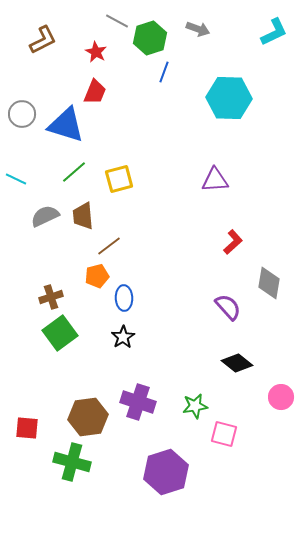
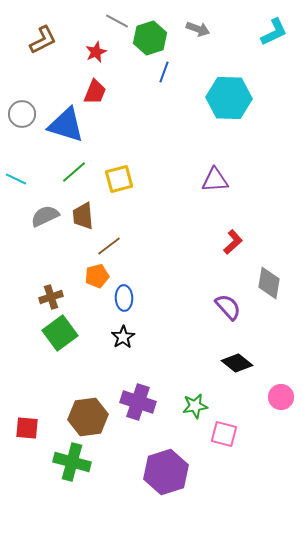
red star: rotated 20 degrees clockwise
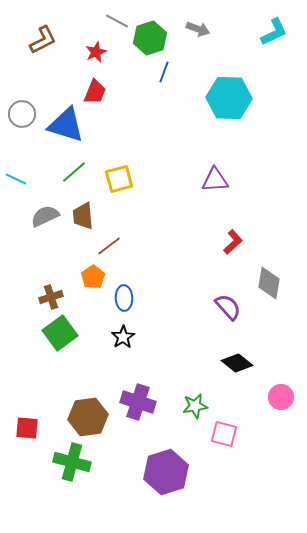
orange pentagon: moved 4 px left, 1 px down; rotated 20 degrees counterclockwise
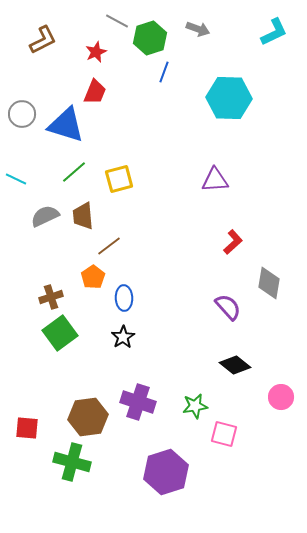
black diamond: moved 2 px left, 2 px down
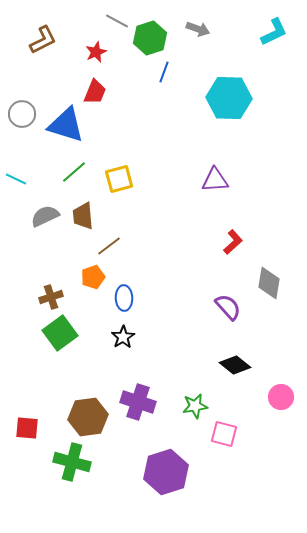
orange pentagon: rotated 15 degrees clockwise
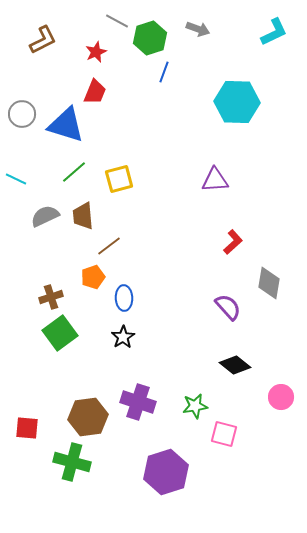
cyan hexagon: moved 8 px right, 4 px down
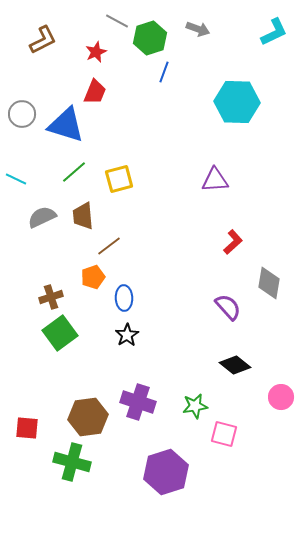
gray semicircle: moved 3 px left, 1 px down
black star: moved 4 px right, 2 px up
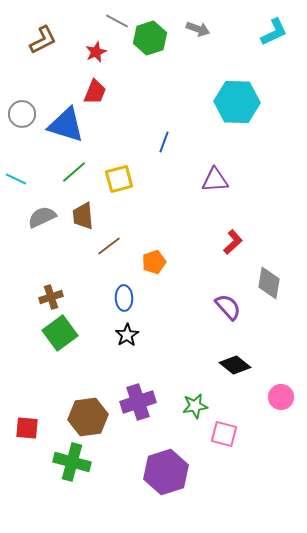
blue line: moved 70 px down
orange pentagon: moved 61 px right, 15 px up
purple cross: rotated 36 degrees counterclockwise
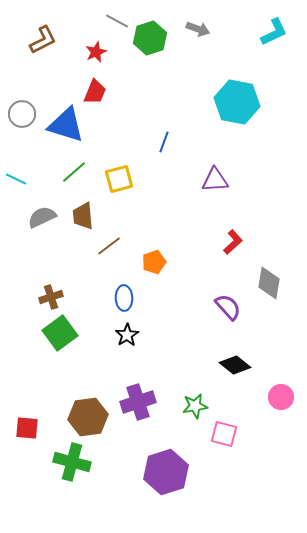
cyan hexagon: rotated 9 degrees clockwise
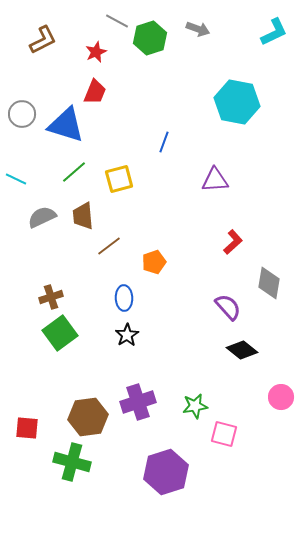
black diamond: moved 7 px right, 15 px up
